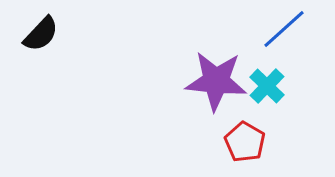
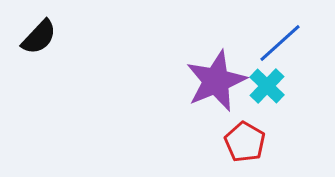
blue line: moved 4 px left, 14 px down
black semicircle: moved 2 px left, 3 px down
purple star: rotated 28 degrees counterclockwise
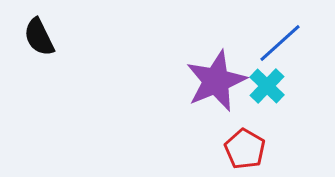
black semicircle: rotated 111 degrees clockwise
red pentagon: moved 7 px down
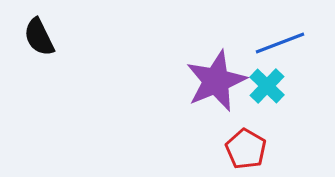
blue line: rotated 21 degrees clockwise
red pentagon: moved 1 px right
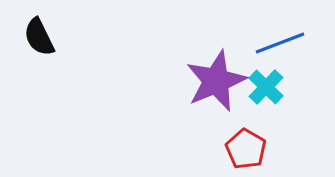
cyan cross: moved 1 px left, 1 px down
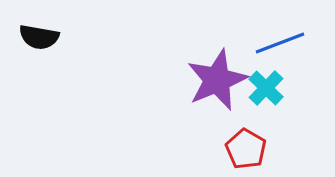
black semicircle: rotated 54 degrees counterclockwise
purple star: moved 1 px right, 1 px up
cyan cross: moved 1 px down
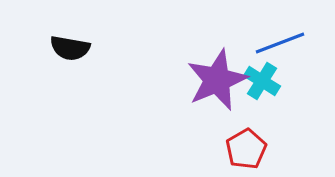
black semicircle: moved 31 px right, 11 px down
cyan cross: moved 4 px left, 7 px up; rotated 12 degrees counterclockwise
red pentagon: rotated 12 degrees clockwise
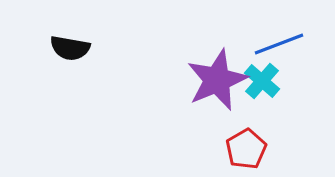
blue line: moved 1 px left, 1 px down
cyan cross: rotated 9 degrees clockwise
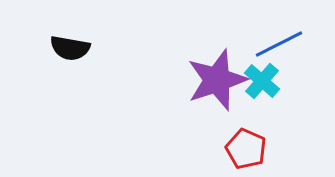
blue line: rotated 6 degrees counterclockwise
purple star: rotated 4 degrees clockwise
red pentagon: rotated 18 degrees counterclockwise
